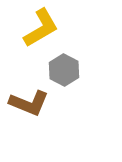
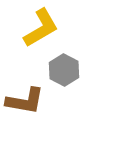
brown L-shape: moved 4 px left, 2 px up; rotated 12 degrees counterclockwise
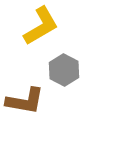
yellow L-shape: moved 2 px up
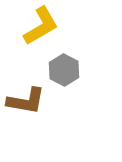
brown L-shape: moved 1 px right
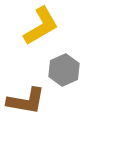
gray hexagon: rotated 8 degrees clockwise
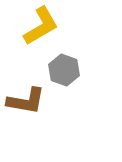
gray hexagon: rotated 16 degrees counterclockwise
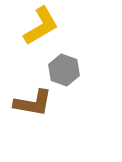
brown L-shape: moved 7 px right, 2 px down
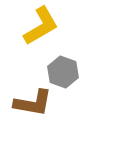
gray hexagon: moved 1 px left, 2 px down
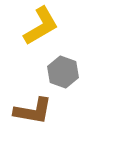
brown L-shape: moved 8 px down
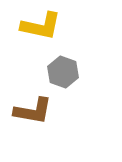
yellow L-shape: rotated 42 degrees clockwise
